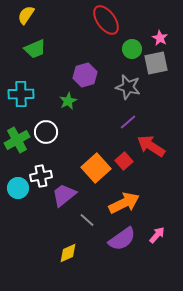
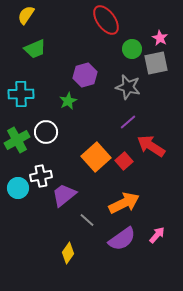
orange square: moved 11 px up
yellow diamond: rotated 30 degrees counterclockwise
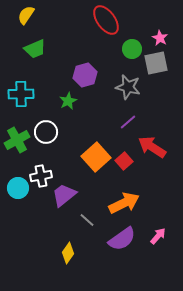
red arrow: moved 1 px right, 1 px down
pink arrow: moved 1 px right, 1 px down
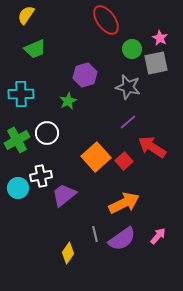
white circle: moved 1 px right, 1 px down
gray line: moved 8 px right, 14 px down; rotated 35 degrees clockwise
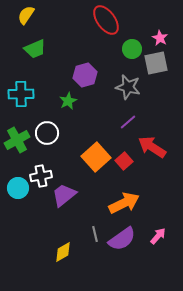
yellow diamond: moved 5 px left, 1 px up; rotated 25 degrees clockwise
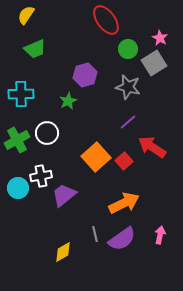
green circle: moved 4 px left
gray square: moved 2 px left; rotated 20 degrees counterclockwise
pink arrow: moved 2 px right, 1 px up; rotated 30 degrees counterclockwise
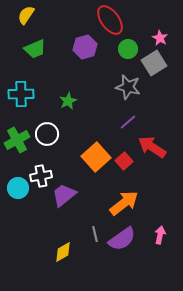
red ellipse: moved 4 px right
purple hexagon: moved 28 px up
white circle: moved 1 px down
orange arrow: rotated 12 degrees counterclockwise
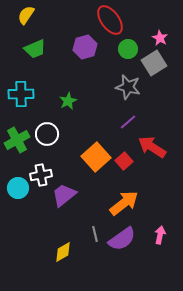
white cross: moved 1 px up
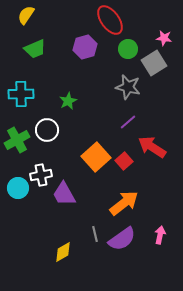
pink star: moved 4 px right; rotated 21 degrees counterclockwise
white circle: moved 4 px up
purple trapezoid: moved 1 px up; rotated 80 degrees counterclockwise
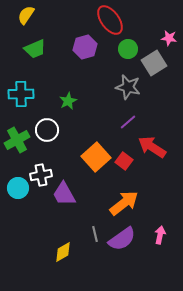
pink star: moved 5 px right
red square: rotated 12 degrees counterclockwise
